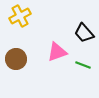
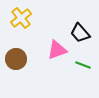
yellow cross: moved 1 px right, 2 px down; rotated 10 degrees counterclockwise
black trapezoid: moved 4 px left
pink triangle: moved 2 px up
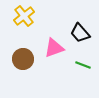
yellow cross: moved 3 px right, 2 px up
pink triangle: moved 3 px left, 2 px up
brown circle: moved 7 px right
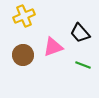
yellow cross: rotated 15 degrees clockwise
pink triangle: moved 1 px left, 1 px up
brown circle: moved 4 px up
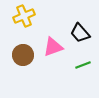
green line: rotated 42 degrees counterclockwise
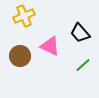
pink triangle: moved 3 px left, 1 px up; rotated 45 degrees clockwise
brown circle: moved 3 px left, 1 px down
green line: rotated 21 degrees counterclockwise
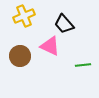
black trapezoid: moved 16 px left, 9 px up
green line: rotated 35 degrees clockwise
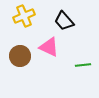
black trapezoid: moved 3 px up
pink triangle: moved 1 px left, 1 px down
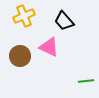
green line: moved 3 px right, 16 px down
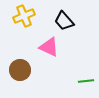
brown circle: moved 14 px down
